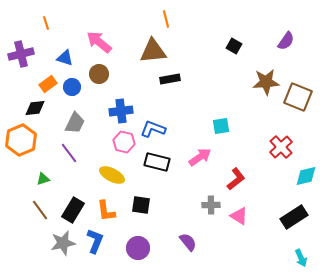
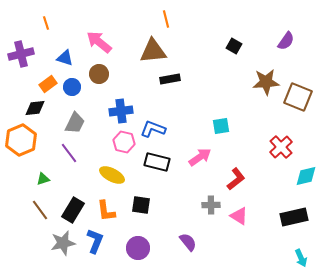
black rectangle at (294, 217): rotated 20 degrees clockwise
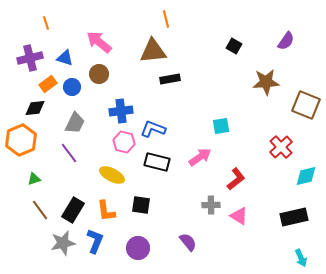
purple cross at (21, 54): moved 9 px right, 4 px down
brown square at (298, 97): moved 8 px right, 8 px down
green triangle at (43, 179): moved 9 px left
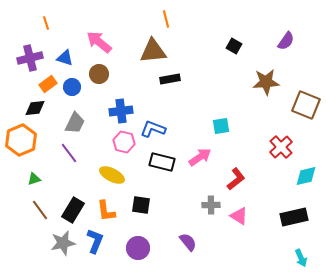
black rectangle at (157, 162): moved 5 px right
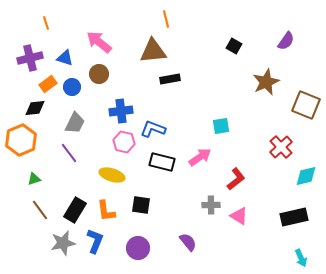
brown star at (266, 82): rotated 20 degrees counterclockwise
yellow ellipse at (112, 175): rotated 10 degrees counterclockwise
black rectangle at (73, 210): moved 2 px right
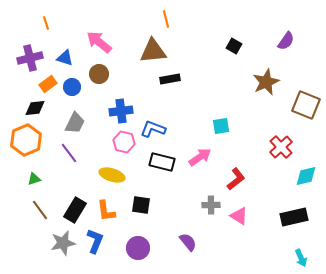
orange hexagon at (21, 140): moved 5 px right
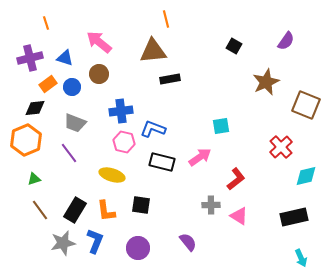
gray trapezoid at (75, 123): rotated 85 degrees clockwise
